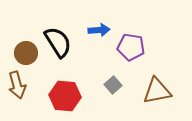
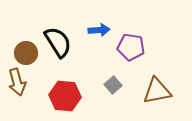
brown arrow: moved 3 px up
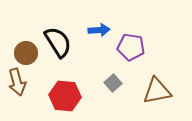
gray square: moved 2 px up
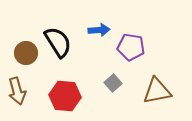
brown arrow: moved 9 px down
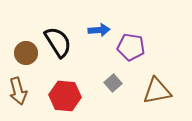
brown arrow: moved 1 px right
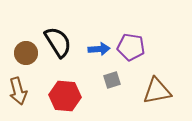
blue arrow: moved 19 px down
gray square: moved 1 px left, 3 px up; rotated 24 degrees clockwise
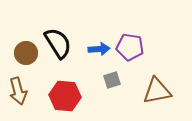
black semicircle: moved 1 px down
purple pentagon: moved 1 px left
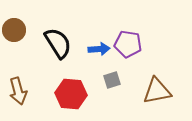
purple pentagon: moved 2 px left, 3 px up
brown circle: moved 12 px left, 23 px up
red hexagon: moved 6 px right, 2 px up
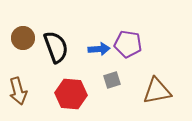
brown circle: moved 9 px right, 8 px down
black semicircle: moved 2 px left, 4 px down; rotated 12 degrees clockwise
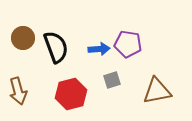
red hexagon: rotated 20 degrees counterclockwise
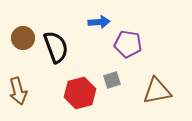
blue arrow: moved 27 px up
red hexagon: moved 9 px right, 1 px up
